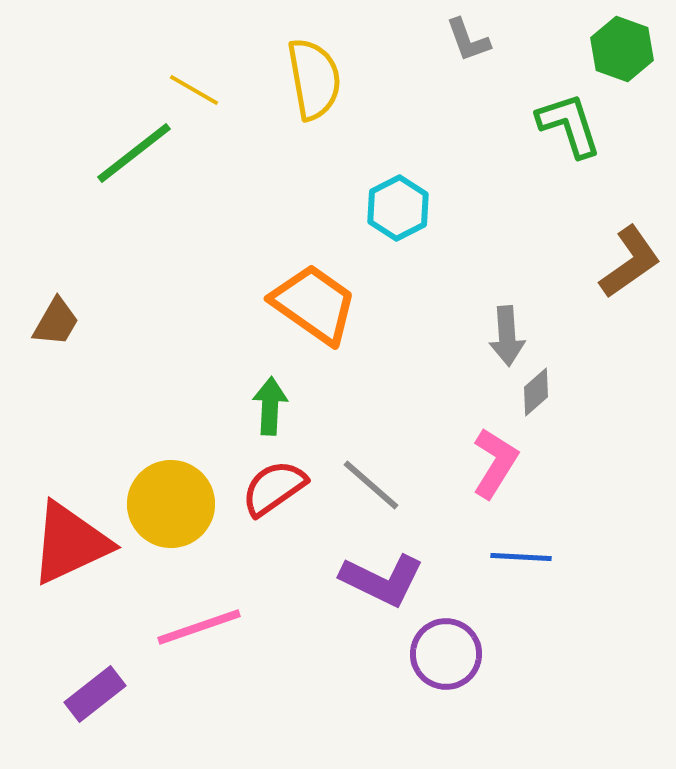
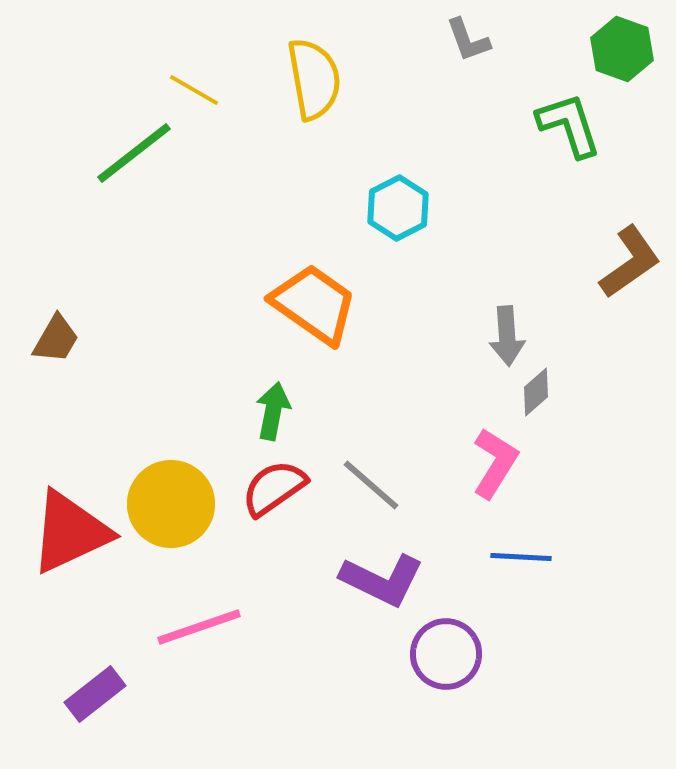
brown trapezoid: moved 17 px down
green arrow: moved 3 px right, 5 px down; rotated 8 degrees clockwise
red triangle: moved 11 px up
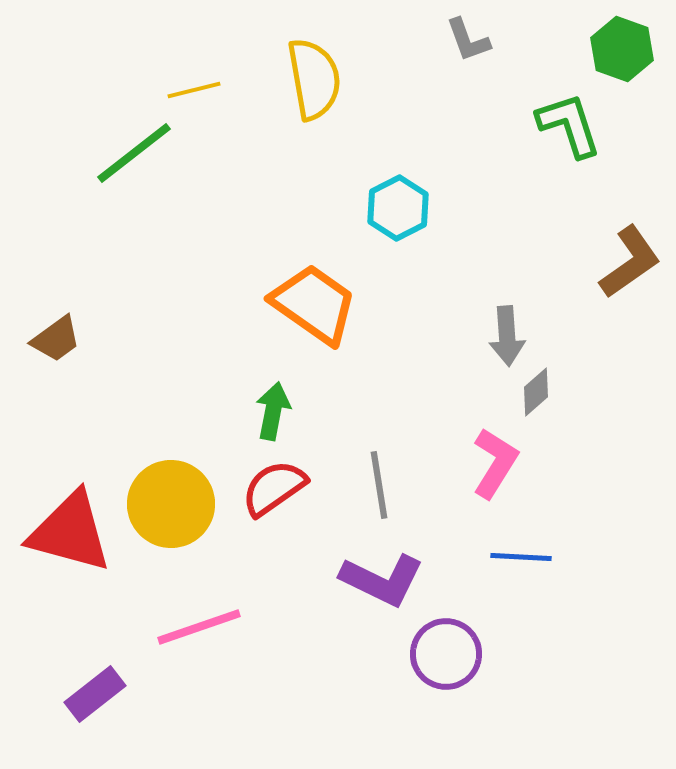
yellow line: rotated 44 degrees counterclockwise
brown trapezoid: rotated 24 degrees clockwise
gray line: moved 8 px right; rotated 40 degrees clockwise
red triangle: rotated 40 degrees clockwise
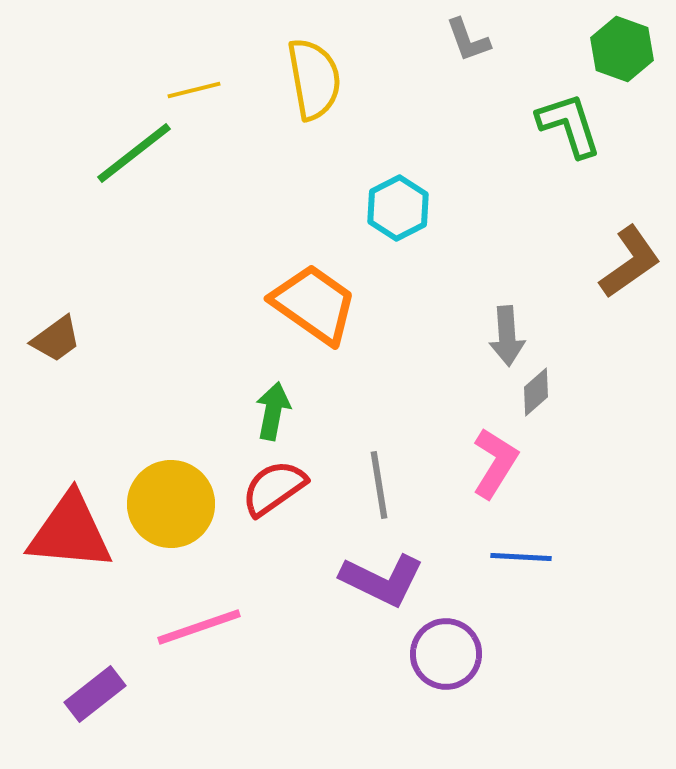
red triangle: rotated 10 degrees counterclockwise
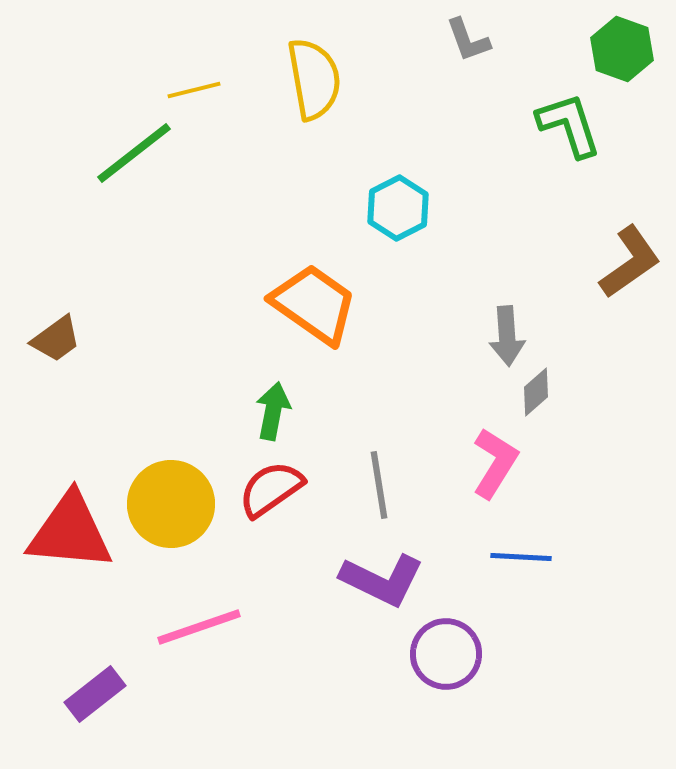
red semicircle: moved 3 px left, 1 px down
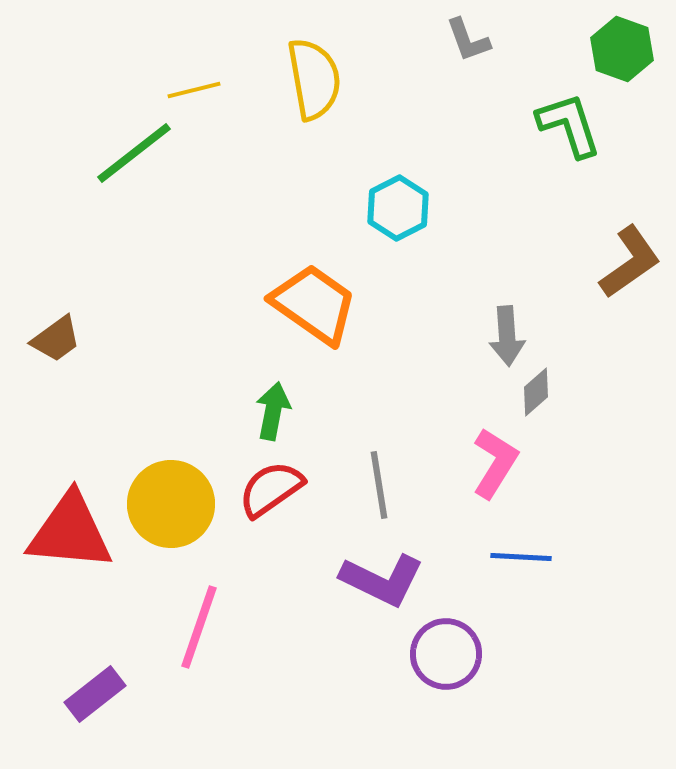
pink line: rotated 52 degrees counterclockwise
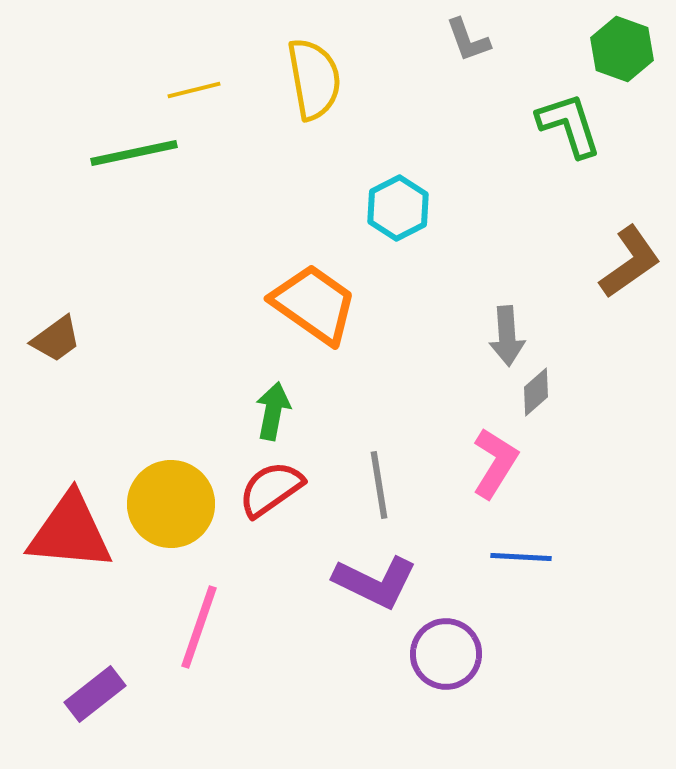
green line: rotated 26 degrees clockwise
purple L-shape: moved 7 px left, 2 px down
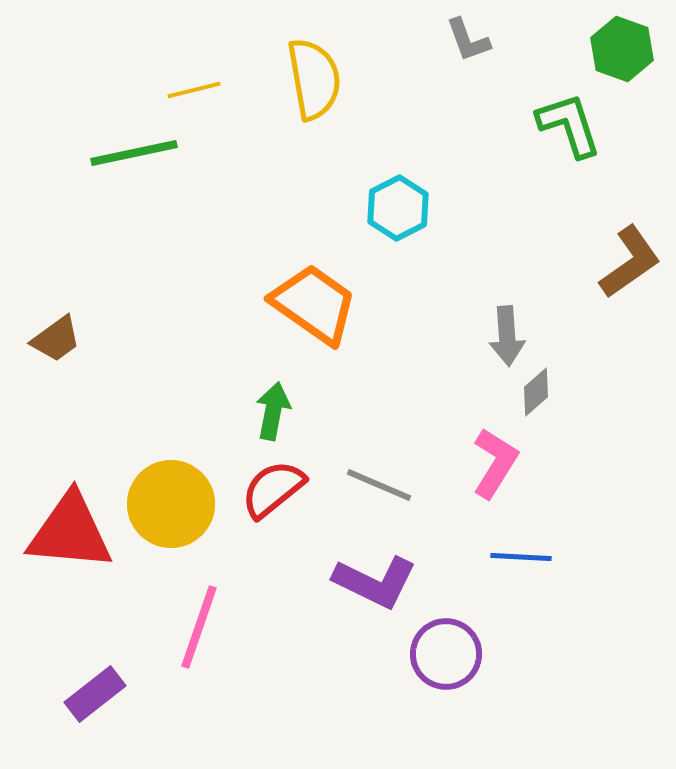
gray line: rotated 58 degrees counterclockwise
red semicircle: moved 2 px right; rotated 4 degrees counterclockwise
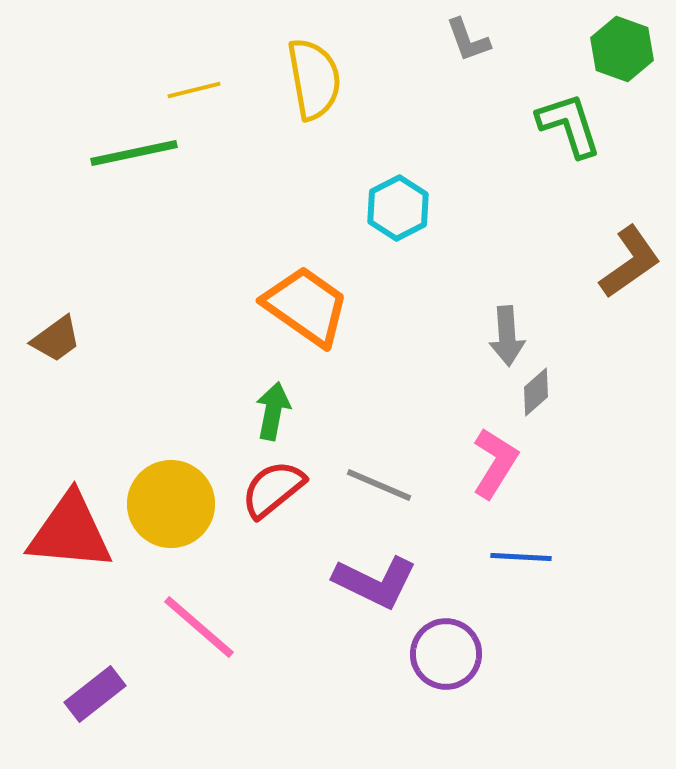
orange trapezoid: moved 8 px left, 2 px down
pink line: rotated 68 degrees counterclockwise
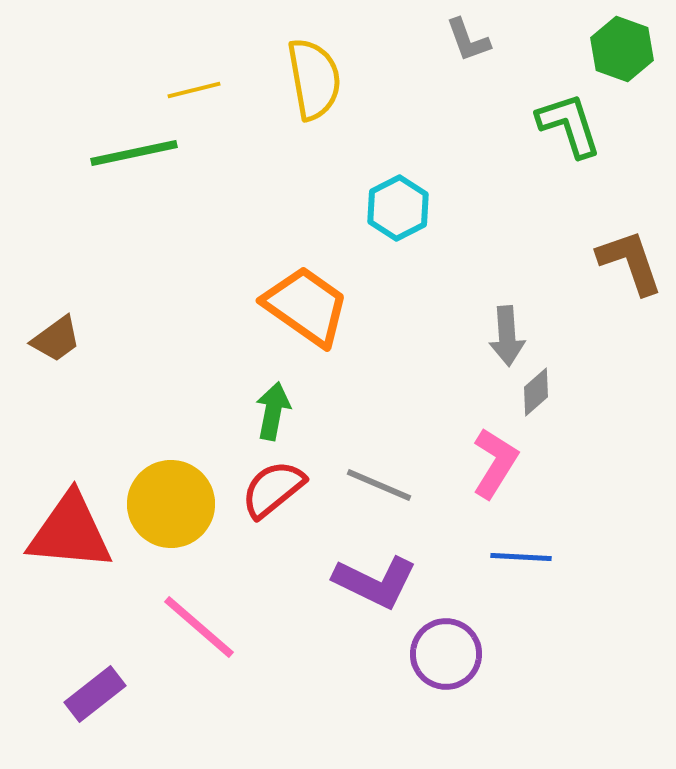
brown L-shape: rotated 74 degrees counterclockwise
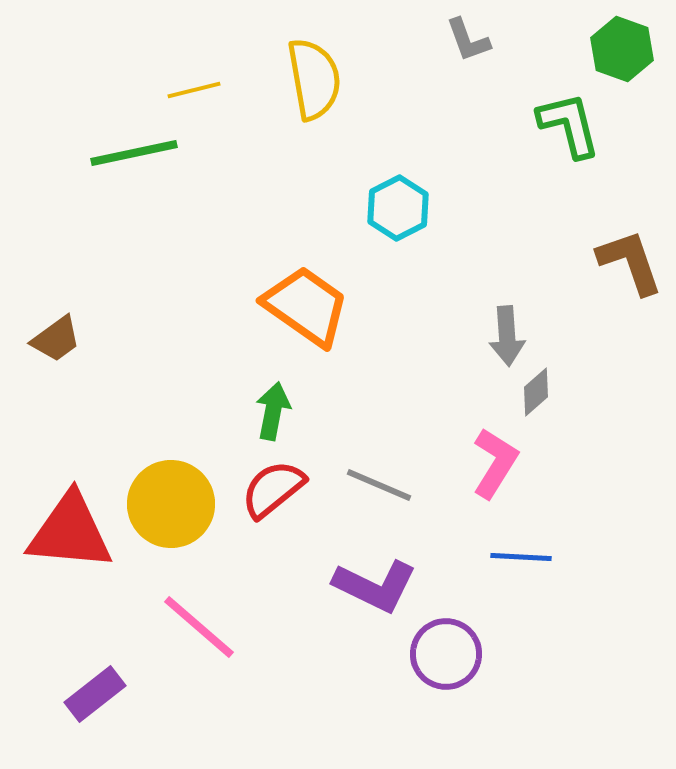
green L-shape: rotated 4 degrees clockwise
purple L-shape: moved 4 px down
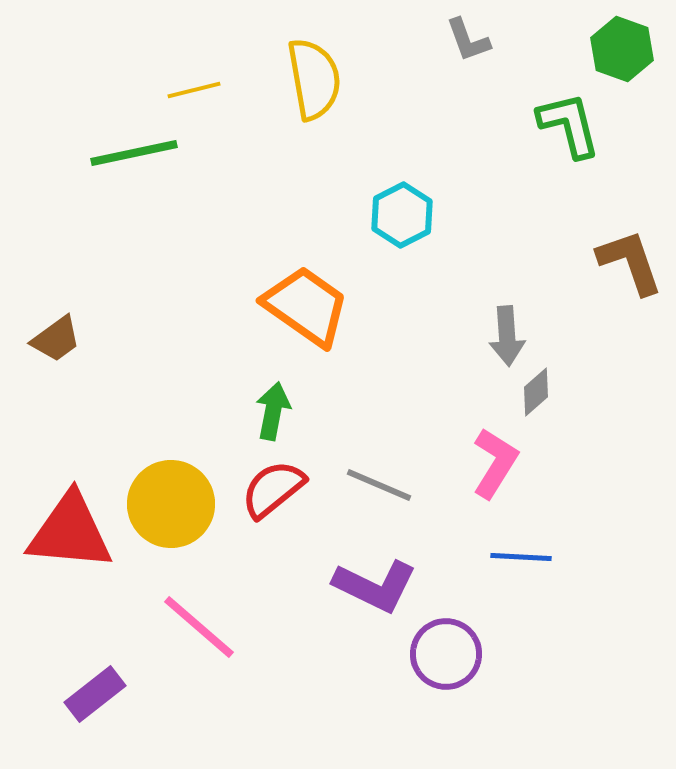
cyan hexagon: moved 4 px right, 7 px down
